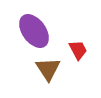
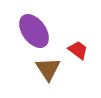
red trapezoid: rotated 25 degrees counterclockwise
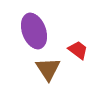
purple ellipse: rotated 16 degrees clockwise
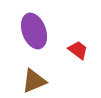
brown triangle: moved 14 px left, 12 px down; rotated 40 degrees clockwise
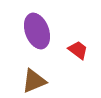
purple ellipse: moved 3 px right
